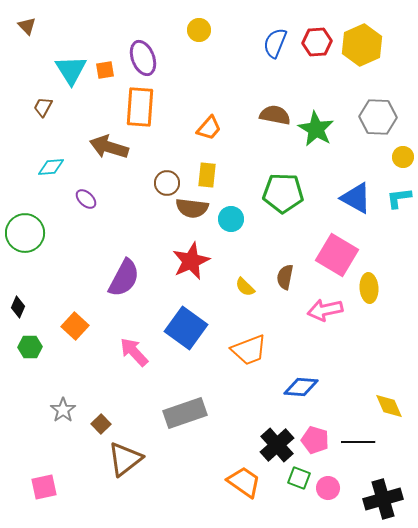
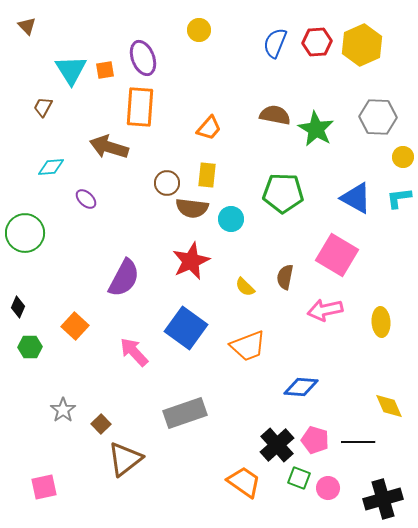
yellow ellipse at (369, 288): moved 12 px right, 34 px down
orange trapezoid at (249, 350): moved 1 px left, 4 px up
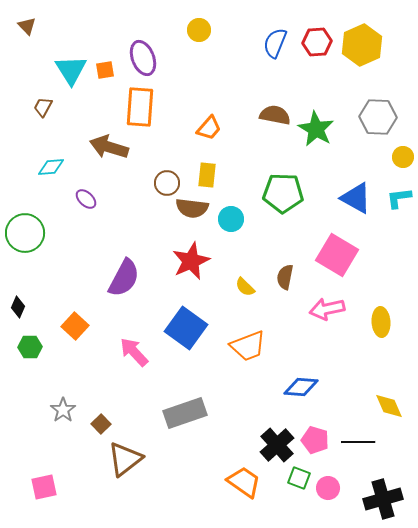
pink arrow at (325, 310): moved 2 px right, 1 px up
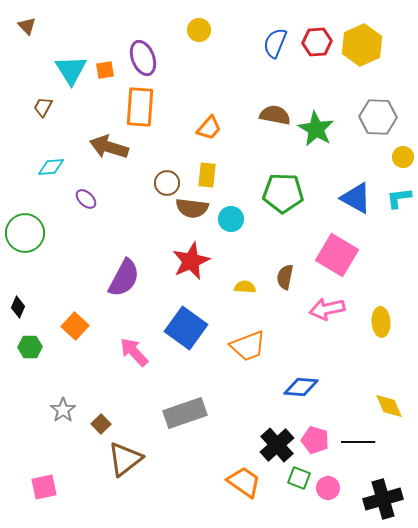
yellow semicircle at (245, 287): rotated 140 degrees clockwise
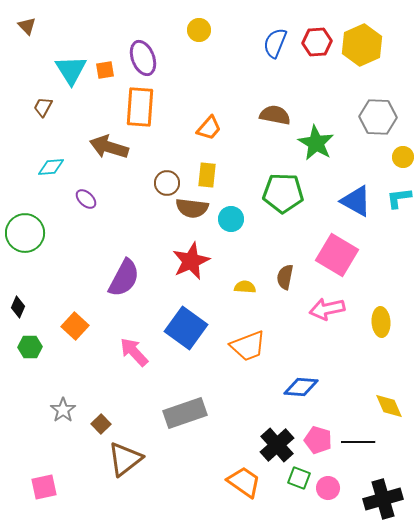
green star at (316, 129): moved 14 px down
blue triangle at (356, 198): moved 3 px down
pink pentagon at (315, 440): moved 3 px right
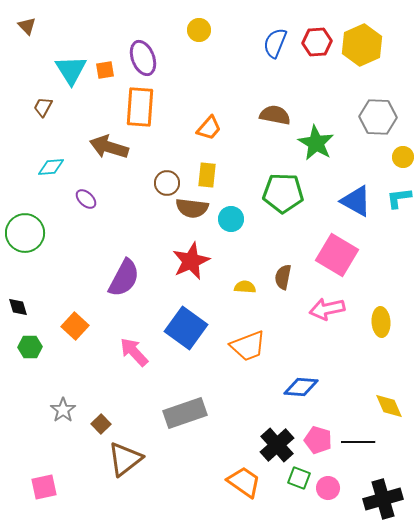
brown semicircle at (285, 277): moved 2 px left
black diamond at (18, 307): rotated 40 degrees counterclockwise
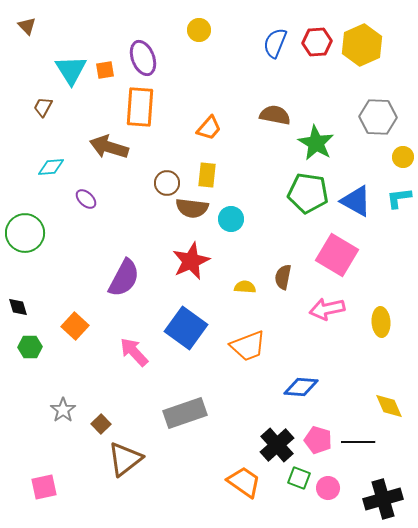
green pentagon at (283, 193): moved 25 px right; rotated 6 degrees clockwise
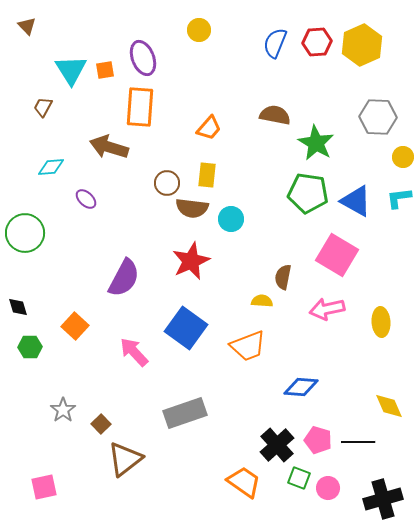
yellow semicircle at (245, 287): moved 17 px right, 14 px down
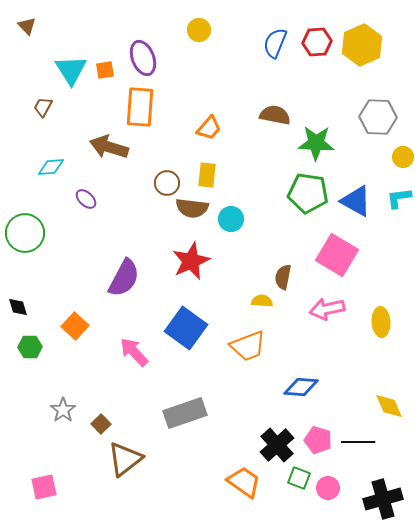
green star at (316, 143): rotated 27 degrees counterclockwise
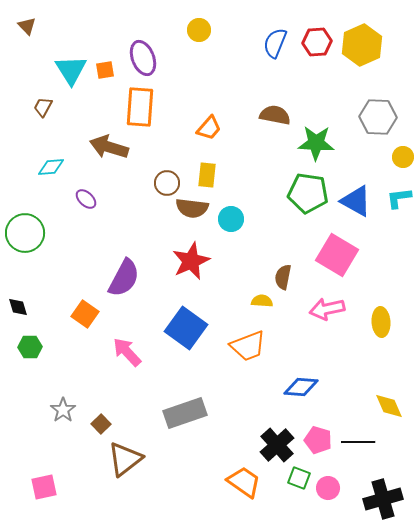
orange square at (75, 326): moved 10 px right, 12 px up; rotated 8 degrees counterclockwise
pink arrow at (134, 352): moved 7 px left
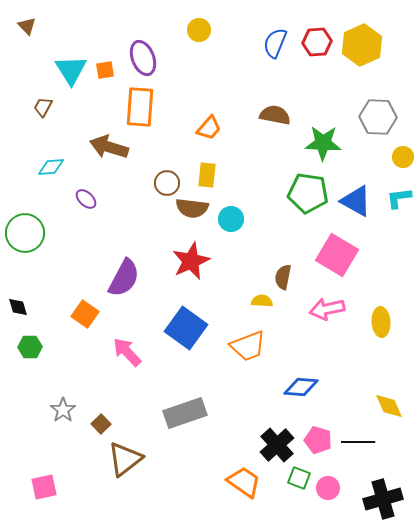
green star at (316, 143): moved 7 px right
